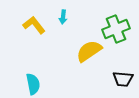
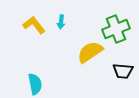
cyan arrow: moved 2 px left, 5 px down
yellow semicircle: moved 1 px right, 1 px down
black trapezoid: moved 8 px up
cyan semicircle: moved 2 px right
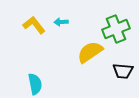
cyan arrow: rotated 80 degrees clockwise
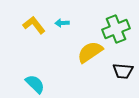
cyan arrow: moved 1 px right, 1 px down
cyan semicircle: rotated 35 degrees counterclockwise
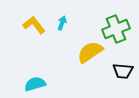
cyan arrow: rotated 112 degrees clockwise
cyan semicircle: rotated 60 degrees counterclockwise
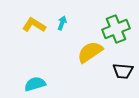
yellow L-shape: rotated 20 degrees counterclockwise
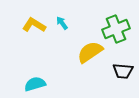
cyan arrow: rotated 56 degrees counterclockwise
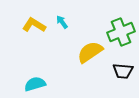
cyan arrow: moved 1 px up
green cross: moved 5 px right, 3 px down
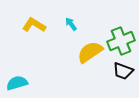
cyan arrow: moved 9 px right, 2 px down
green cross: moved 9 px down
black trapezoid: rotated 15 degrees clockwise
cyan semicircle: moved 18 px left, 1 px up
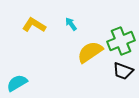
cyan semicircle: rotated 15 degrees counterclockwise
